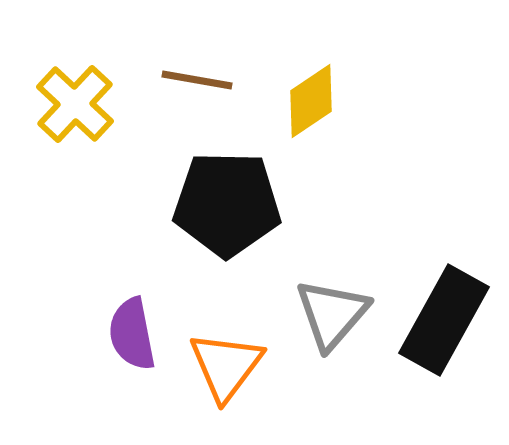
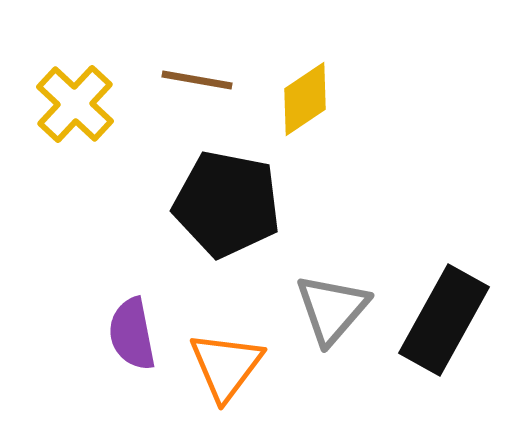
yellow diamond: moved 6 px left, 2 px up
black pentagon: rotated 10 degrees clockwise
gray triangle: moved 5 px up
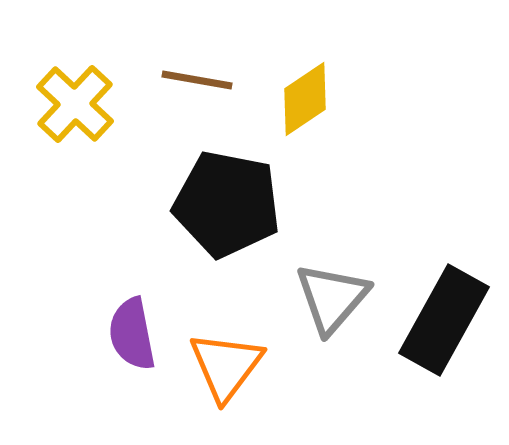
gray triangle: moved 11 px up
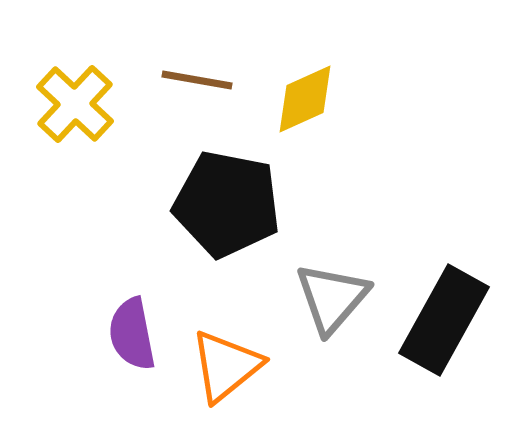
yellow diamond: rotated 10 degrees clockwise
orange triangle: rotated 14 degrees clockwise
